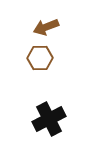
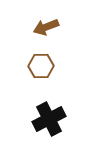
brown hexagon: moved 1 px right, 8 px down
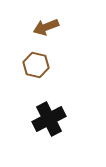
brown hexagon: moved 5 px left, 1 px up; rotated 15 degrees clockwise
